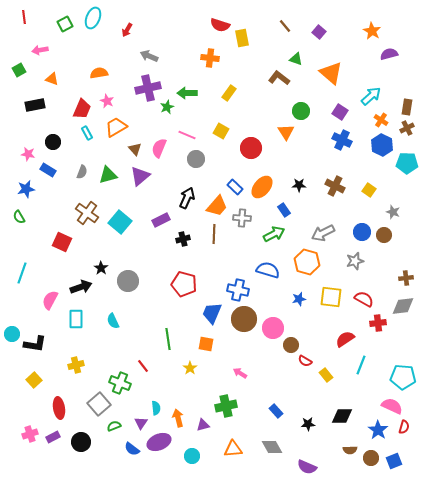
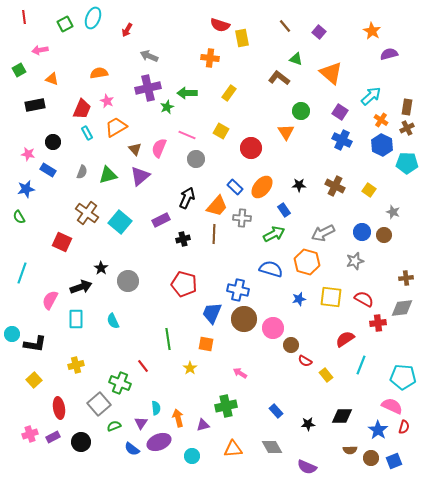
blue semicircle at (268, 270): moved 3 px right, 1 px up
gray diamond at (403, 306): moved 1 px left, 2 px down
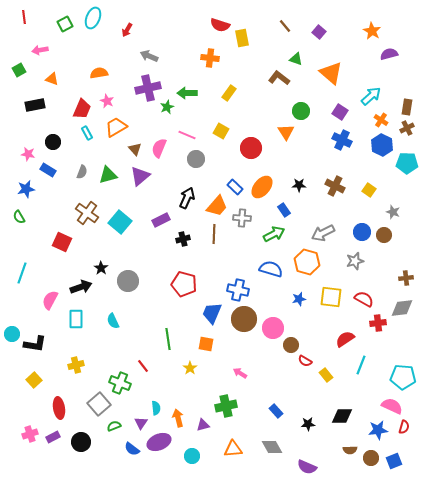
blue star at (378, 430): rotated 30 degrees clockwise
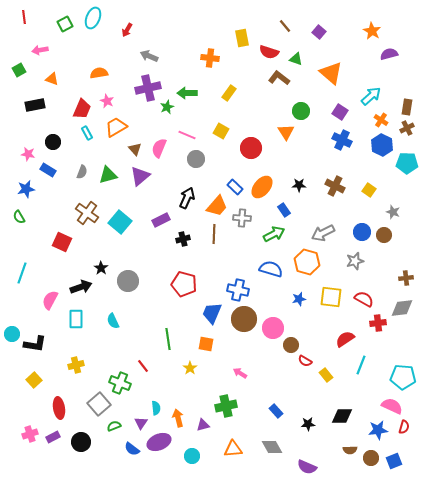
red semicircle at (220, 25): moved 49 px right, 27 px down
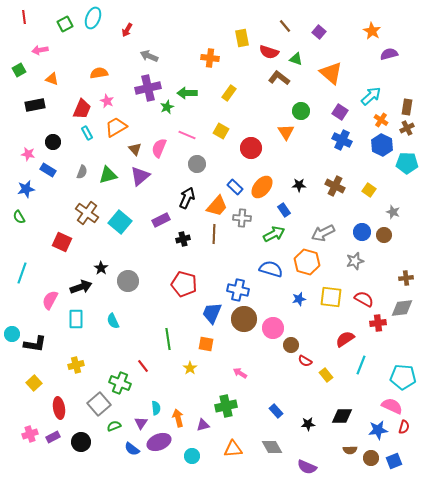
gray circle at (196, 159): moved 1 px right, 5 px down
yellow square at (34, 380): moved 3 px down
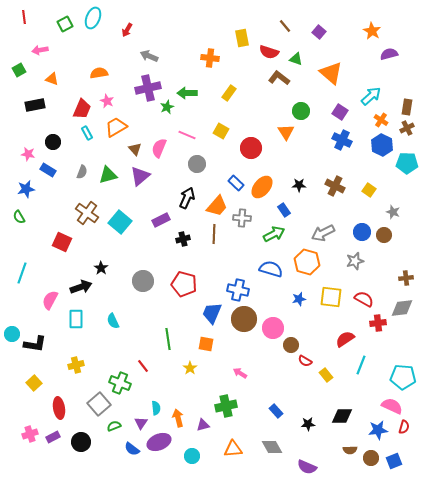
blue rectangle at (235, 187): moved 1 px right, 4 px up
gray circle at (128, 281): moved 15 px right
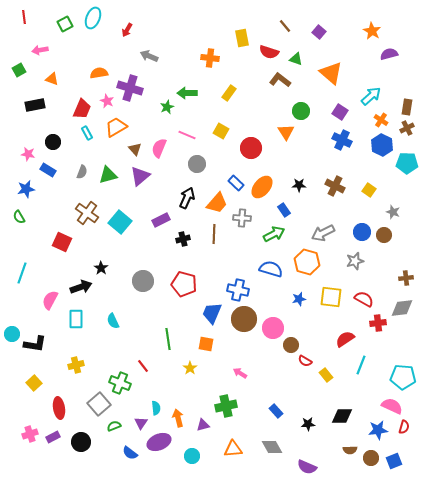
brown L-shape at (279, 78): moved 1 px right, 2 px down
purple cross at (148, 88): moved 18 px left; rotated 30 degrees clockwise
orange trapezoid at (217, 206): moved 3 px up
blue semicircle at (132, 449): moved 2 px left, 4 px down
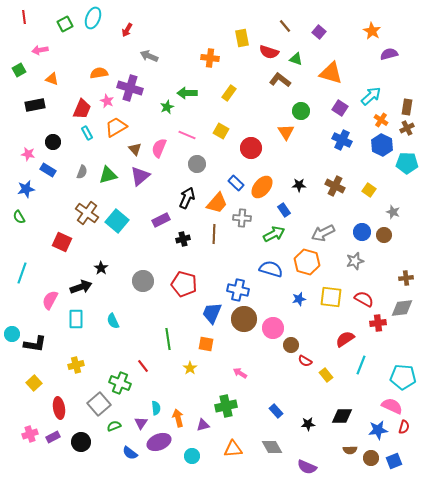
orange triangle at (331, 73): rotated 25 degrees counterclockwise
purple square at (340, 112): moved 4 px up
cyan square at (120, 222): moved 3 px left, 1 px up
